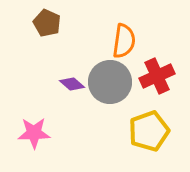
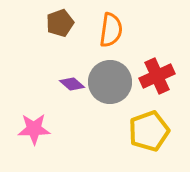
brown pentagon: moved 13 px right; rotated 28 degrees clockwise
orange semicircle: moved 13 px left, 11 px up
pink star: moved 4 px up
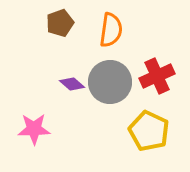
yellow pentagon: rotated 27 degrees counterclockwise
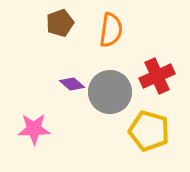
gray circle: moved 10 px down
yellow pentagon: rotated 9 degrees counterclockwise
